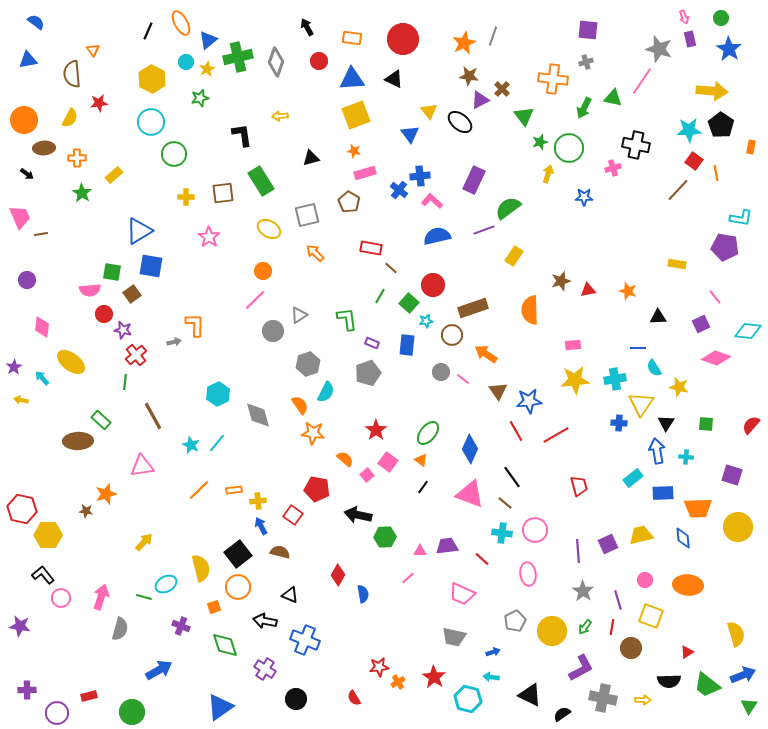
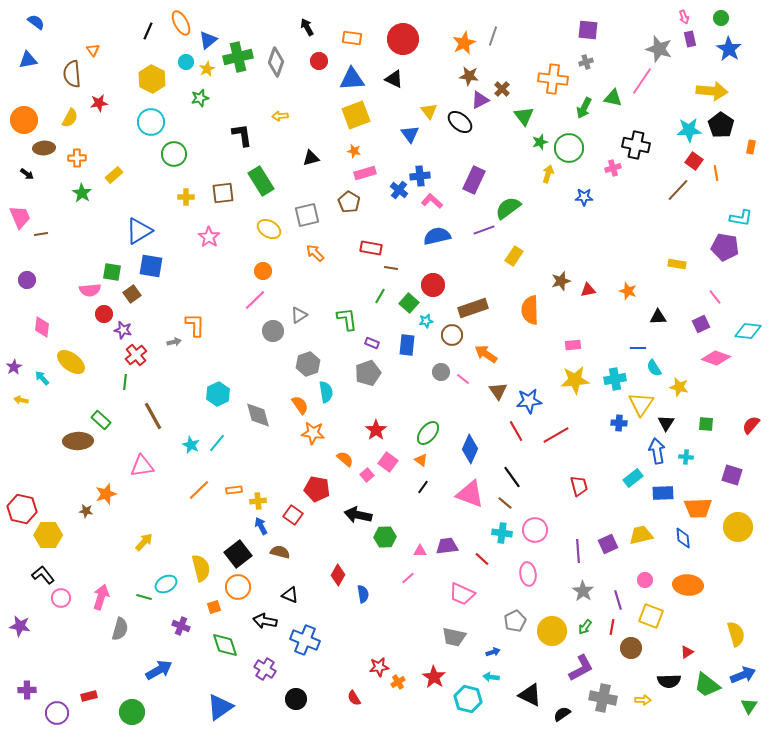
brown line at (391, 268): rotated 32 degrees counterclockwise
cyan semicircle at (326, 392): rotated 35 degrees counterclockwise
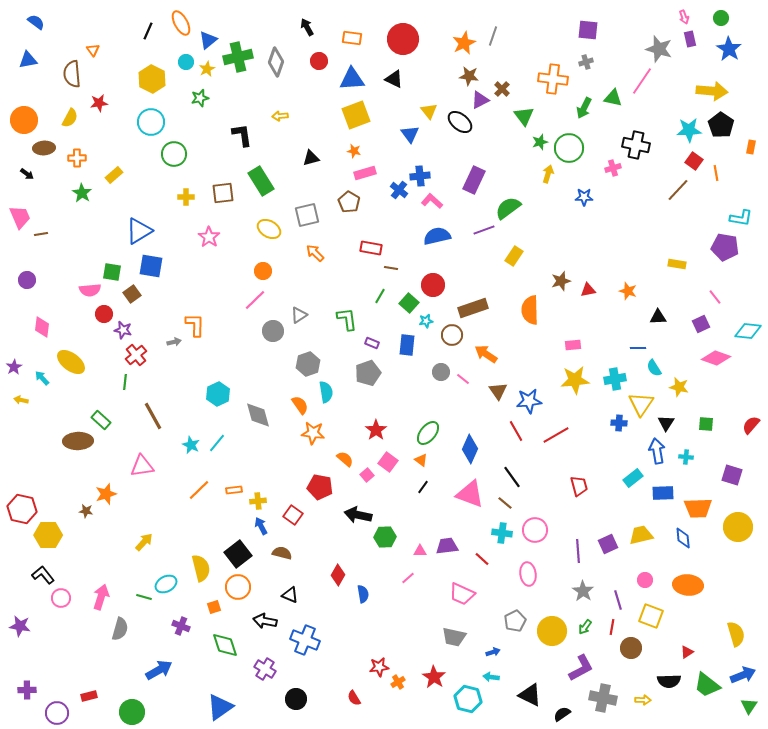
red pentagon at (317, 489): moved 3 px right, 2 px up
brown semicircle at (280, 552): moved 2 px right, 1 px down
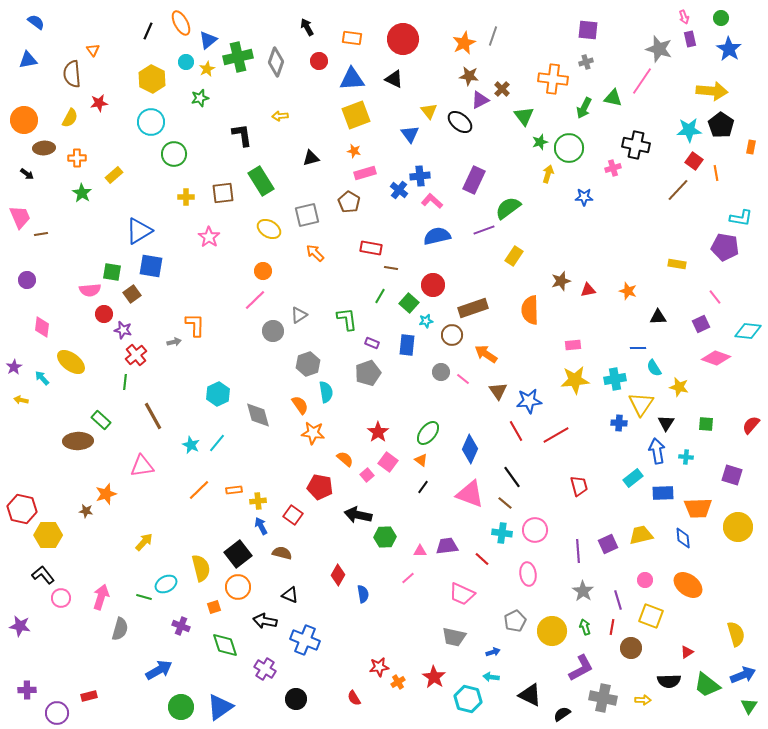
red star at (376, 430): moved 2 px right, 2 px down
orange ellipse at (688, 585): rotated 32 degrees clockwise
green arrow at (585, 627): rotated 126 degrees clockwise
green circle at (132, 712): moved 49 px right, 5 px up
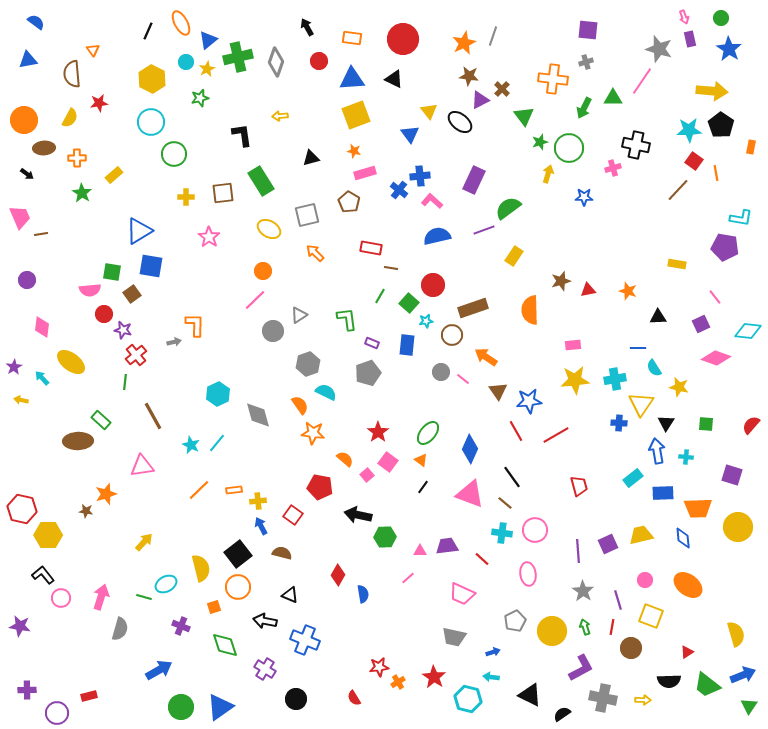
green triangle at (613, 98): rotated 12 degrees counterclockwise
orange arrow at (486, 354): moved 3 px down
cyan semicircle at (326, 392): rotated 55 degrees counterclockwise
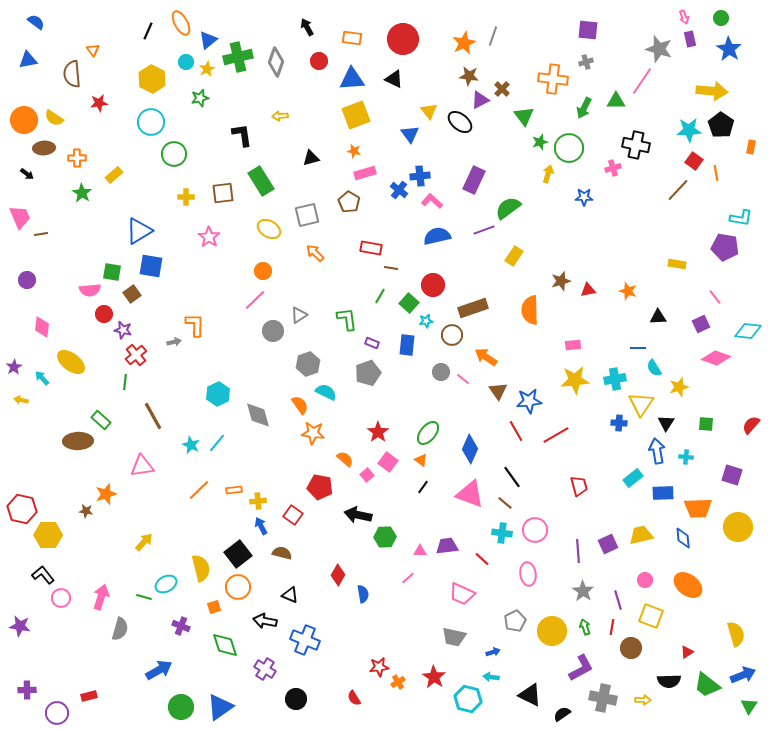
green triangle at (613, 98): moved 3 px right, 3 px down
yellow semicircle at (70, 118): moved 16 px left; rotated 96 degrees clockwise
yellow star at (679, 387): rotated 30 degrees counterclockwise
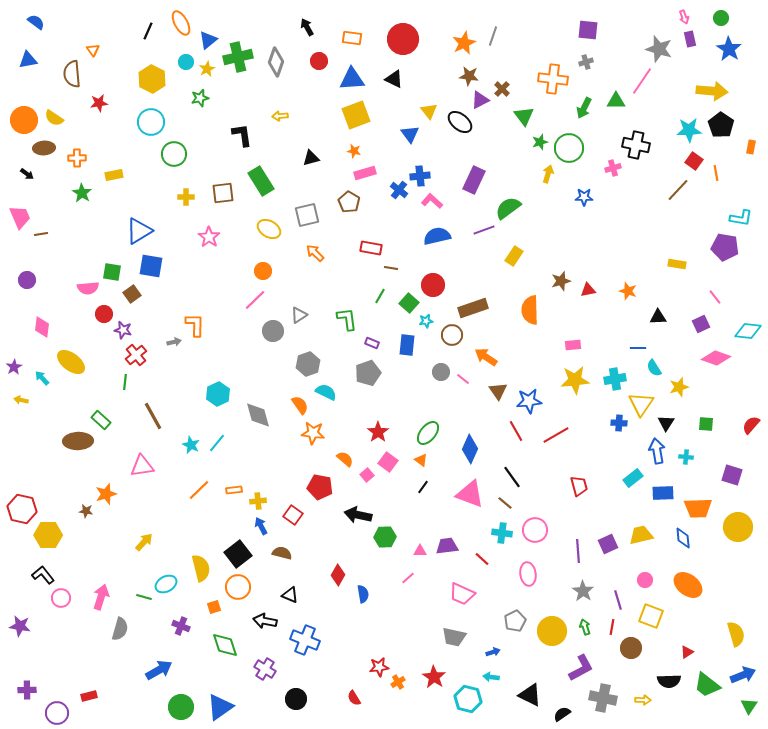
yellow rectangle at (114, 175): rotated 30 degrees clockwise
pink semicircle at (90, 290): moved 2 px left, 2 px up
